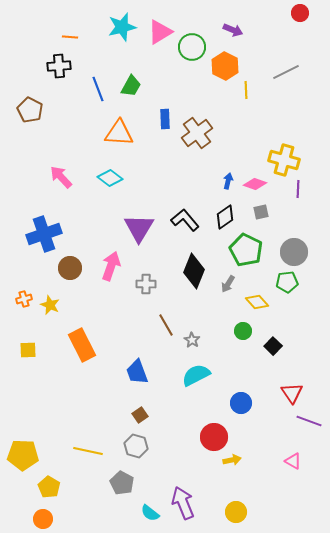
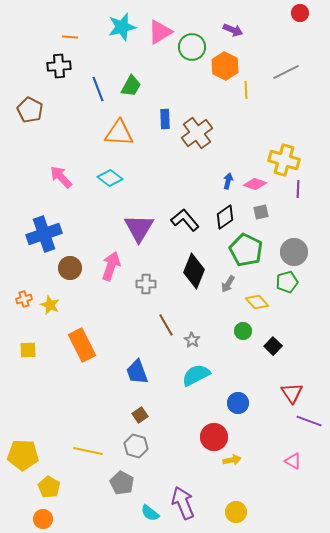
green pentagon at (287, 282): rotated 10 degrees counterclockwise
blue circle at (241, 403): moved 3 px left
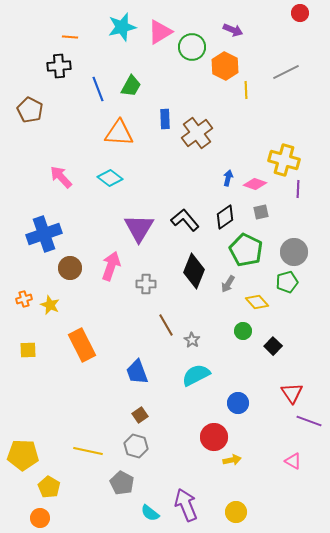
blue arrow at (228, 181): moved 3 px up
purple arrow at (183, 503): moved 3 px right, 2 px down
orange circle at (43, 519): moved 3 px left, 1 px up
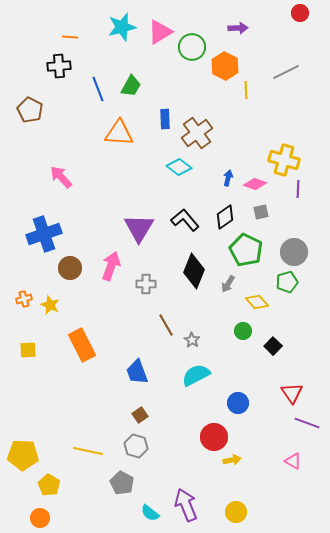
purple arrow at (233, 30): moved 5 px right, 2 px up; rotated 24 degrees counterclockwise
cyan diamond at (110, 178): moved 69 px right, 11 px up
purple line at (309, 421): moved 2 px left, 2 px down
yellow pentagon at (49, 487): moved 2 px up
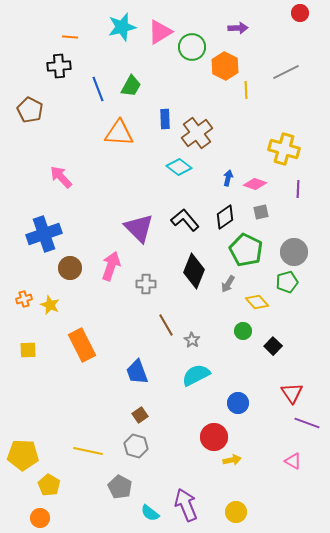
yellow cross at (284, 160): moved 11 px up
purple triangle at (139, 228): rotated 16 degrees counterclockwise
gray pentagon at (122, 483): moved 2 px left, 4 px down
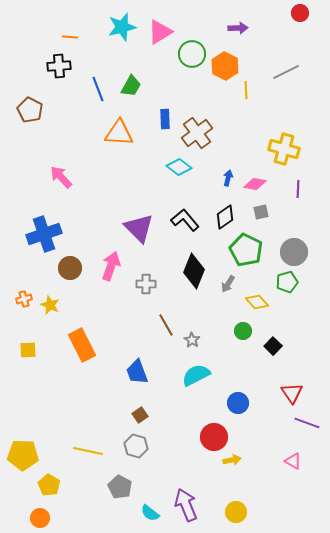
green circle at (192, 47): moved 7 px down
pink diamond at (255, 184): rotated 10 degrees counterclockwise
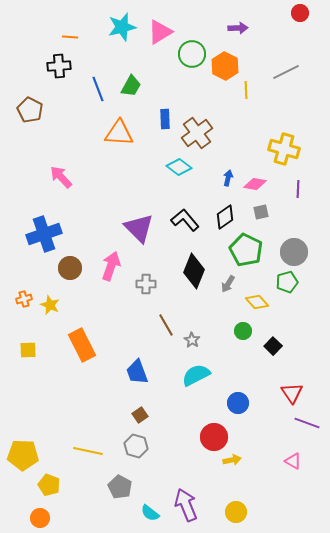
yellow pentagon at (49, 485): rotated 10 degrees counterclockwise
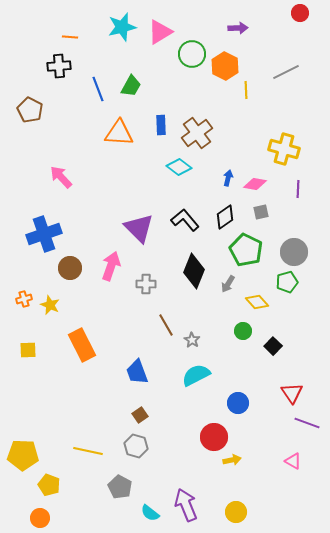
blue rectangle at (165, 119): moved 4 px left, 6 px down
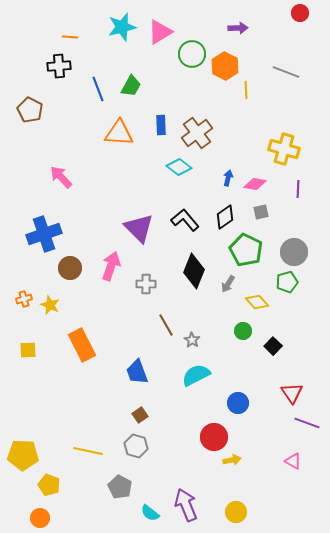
gray line at (286, 72): rotated 48 degrees clockwise
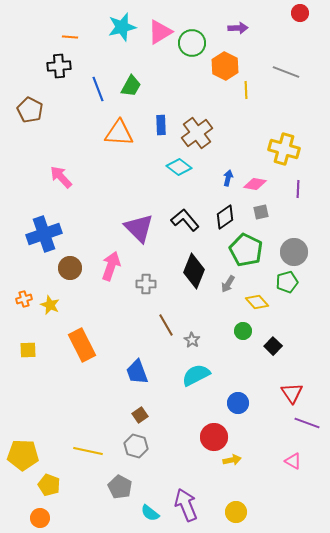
green circle at (192, 54): moved 11 px up
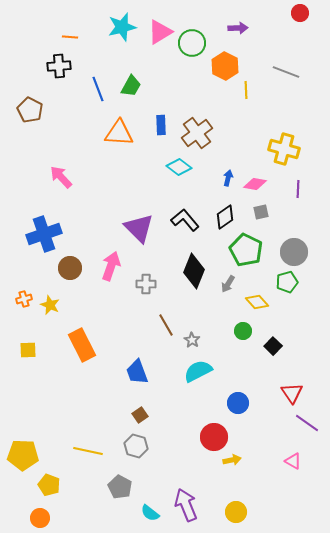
cyan semicircle at (196, 375): moved 2 px right, 4 px up
purple line at (307, 423): rotated 15 degrees clockwise
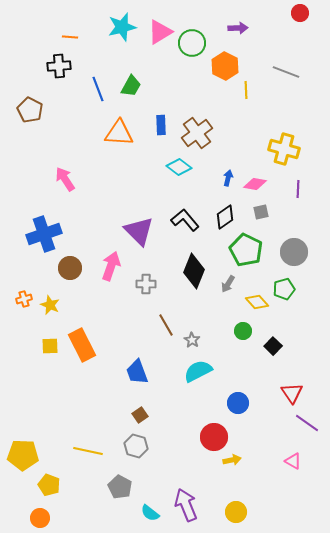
pink arrow at (61, 177): moved 4 px right, 2 px down; rotated 10 degrees clockwise
purple triangle at (139, 228): moved 3 px down
green pentagon at (287, 282): moved 3 px left, 7 px down
yellow square at (28, 350): moved 22 px right, 4 px up
